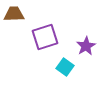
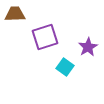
brown trapezoid: moved 1 px right
purple star: moved 2 px right, 1 px down
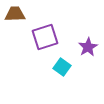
cyan square: moved 3 px left
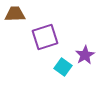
purple star: moved 3 px left, 8 px down
cyan square: moved 1 px right
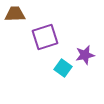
purple star: rotated 18 degrees clockwise
cyan square: moved 1 px down
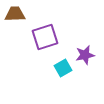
cyan square: rotated 24 degrees clockwise
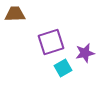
purple square: moved 6 px right, 5 px down
purple star: moved 2 px up
